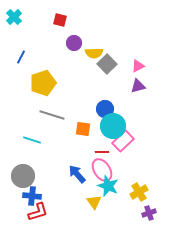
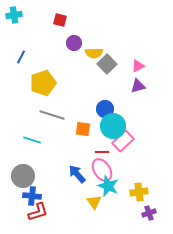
cyan cross: moved 2 px up; rotated 35 degrees clockwise
yellow cross: rotated 24 degrees clockwise
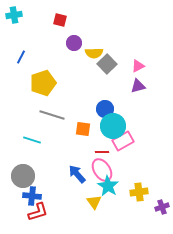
pink rectangle: rotated 15 degrees clockwise
cyan star: rotated 10 degrees clockwise
purple cross: moved 13 px right, 6 px up
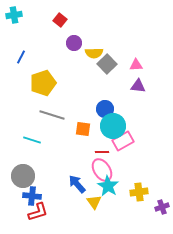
red square: rotated 24 degrees clockwise
pink triangle: moved 2 px left, 1 px up; rotated 24 degrees clockwise
purple triangle: rotated 21 degrees clockwise
blue arrow: moved 10 px down
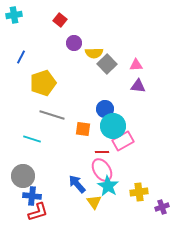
cyan line: moved 1 px up
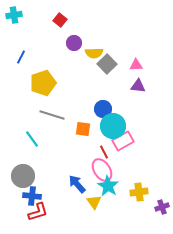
blue circle: moved 2 px left
cyan line: rotated 36 degrees clockwise
red line: moved 2 px right; rotated 64 degrees clockwise
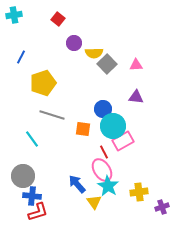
red square: moved 2 px left, 1 px up
purple triangle: moved 2 px left, 11 px down
